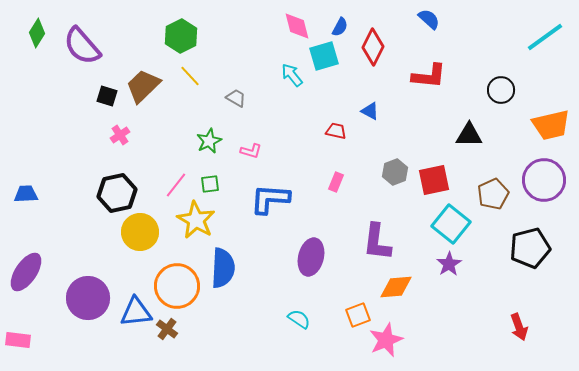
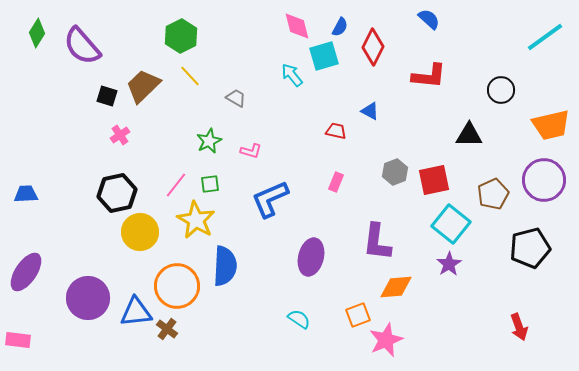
blue L-shape at (270, 199): rotated 27 degrees counterclockwise
blue semicircle at (223, 268): moved 2 px right, 2 px up
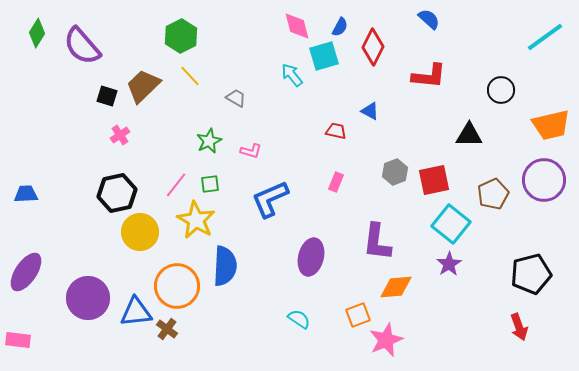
black pentagon at (530, 248): moved 1 px right, 26 px down
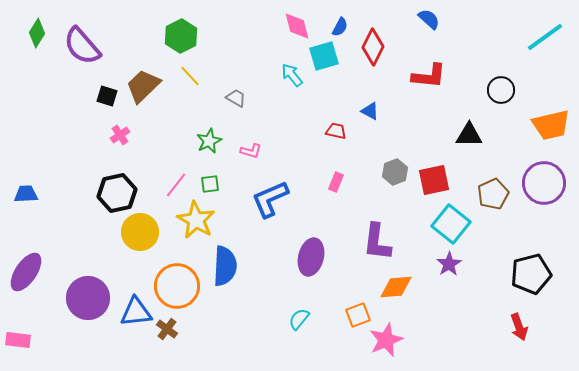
purple circle at (544, 180): moved 3 px down
cyan semicircle at (299, 319): rotated 85 degrees counterclockwise
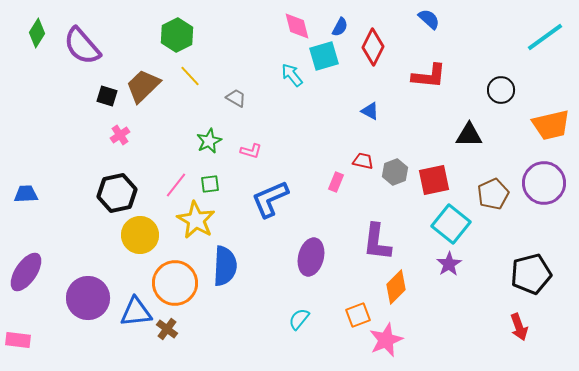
green hexagon at (181, 36): moved 4 px left, 1 px up
red trapezoid at (336, 131): moved 27 px right, 30 px down
yellow circle at (140, 232): moved 3 px down
orange circle at (177, 286): moved 2 px left, 3 px up
orange diamond at (396, 287): rotated 40 degrees counterclockwise
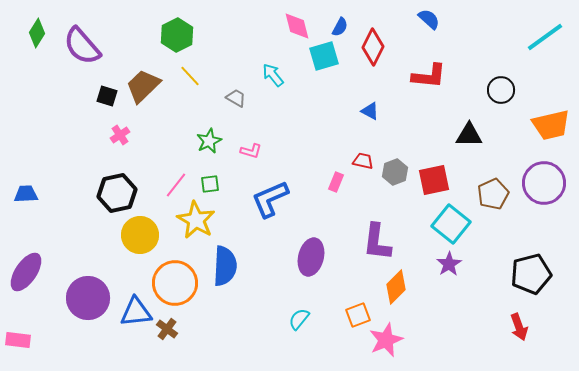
cyan arrow at (292, 75): moved 19 px left
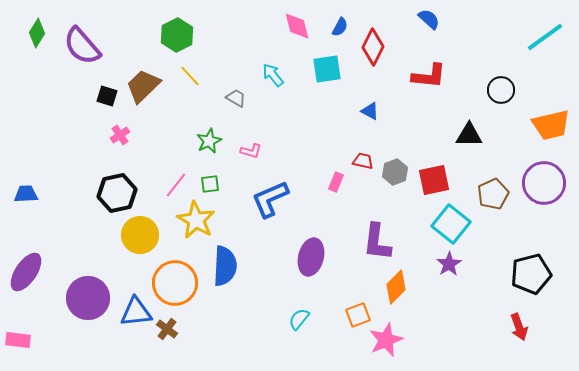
cyan square at (324, 56): moved 3 px right, 13 px down; rotated 8 degrees clockwise
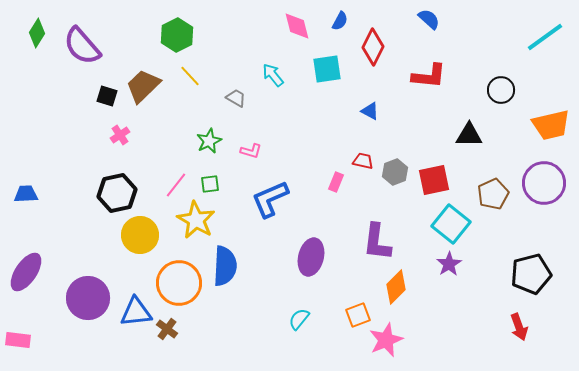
blue semicircle at (340, 27): moved 6 px up
orange circle at (175, 283): moved 4 px right
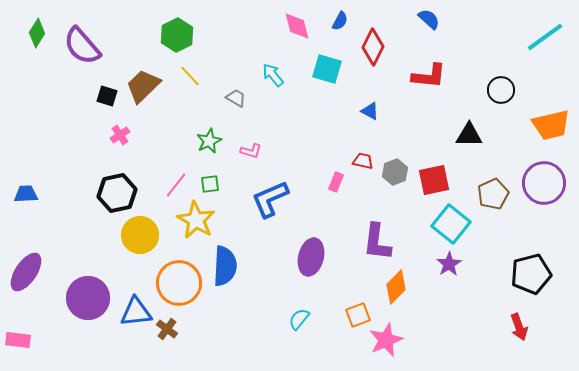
cyan square at (327, 69): rotated 24 degrees clockwise
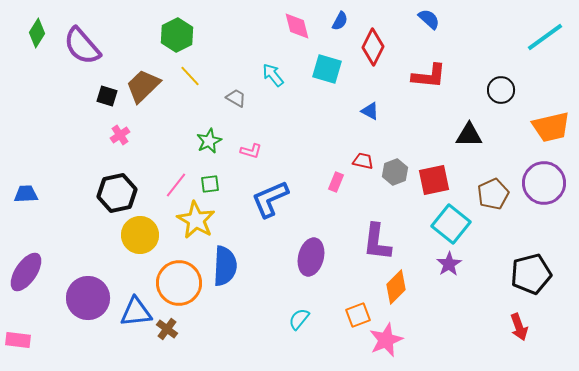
orange trapezoid at (551, 125): moved 2 px down
